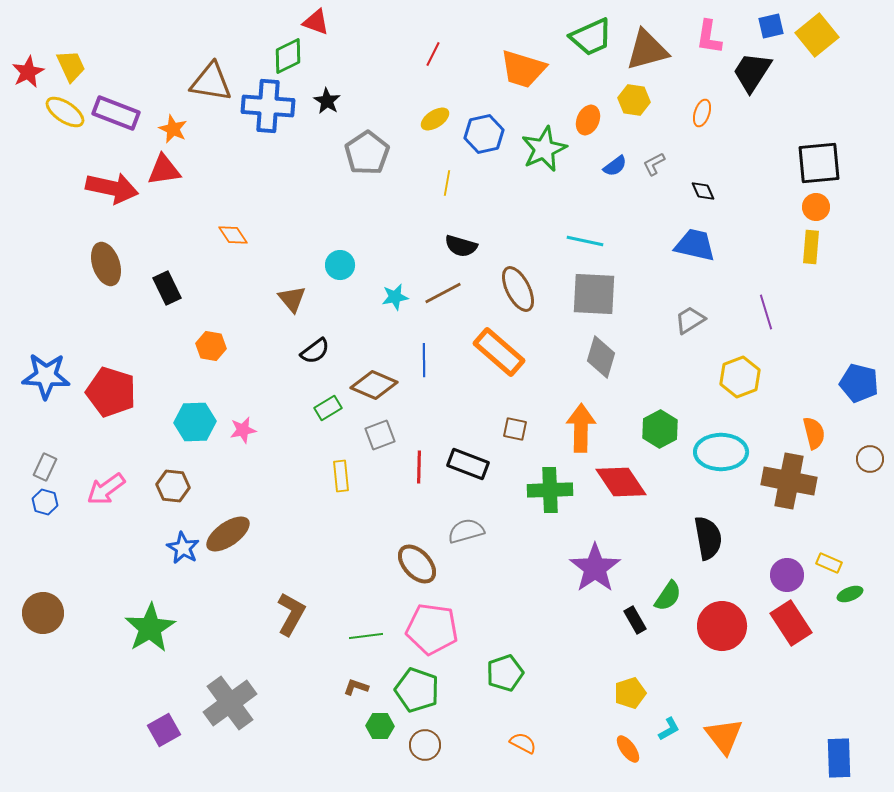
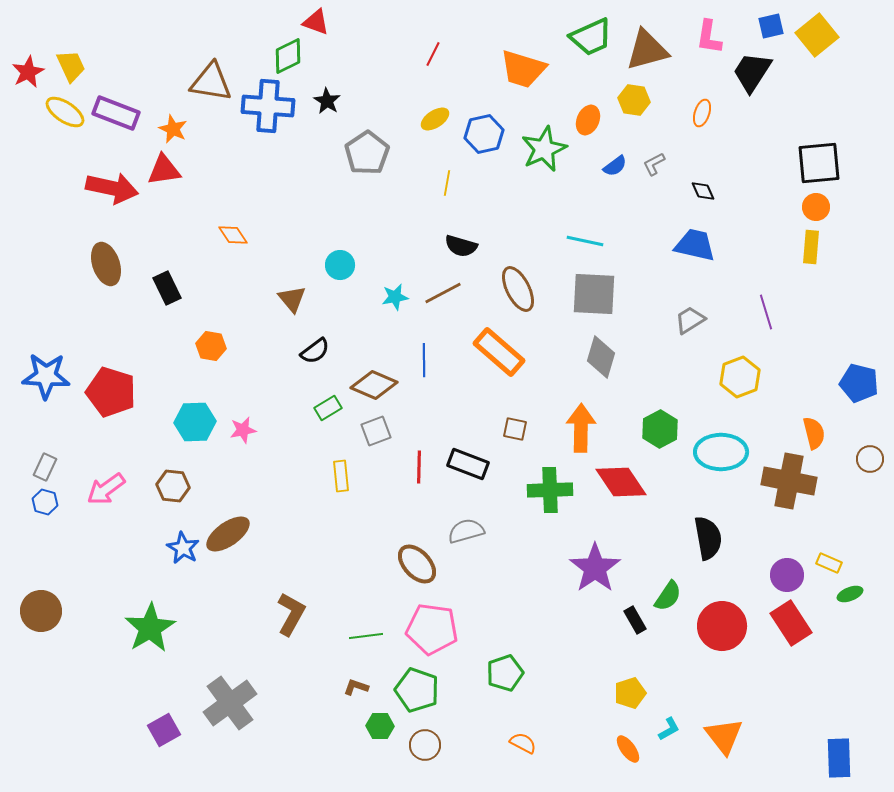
gray square at (380, 435): moved 4 px left, 4 px up
brown circle at (43, 613): moved 2 px left, 2 px up
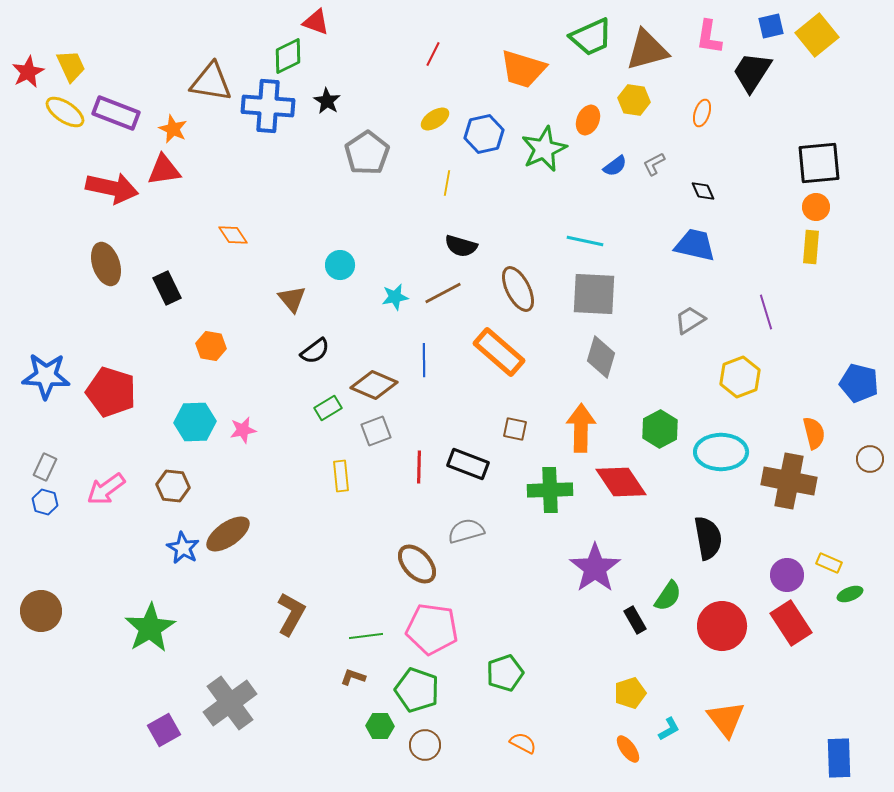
brown L-shape at (356, 687): moved 3 px left, 10 px up
orange triangle at (724, 736): moved 2 px right, 17 px up
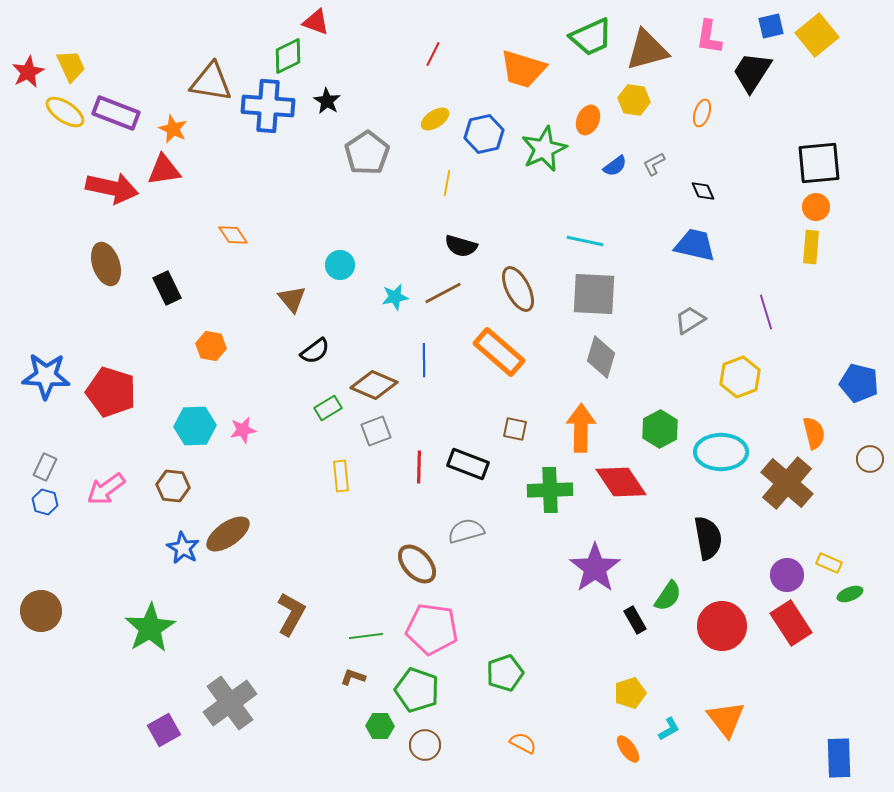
cyan hexagon at (195, 422): moved 4 px down
brown cross at (789, 481): moved 2 px left, 2 px down; rotated 30 degrees clockwise
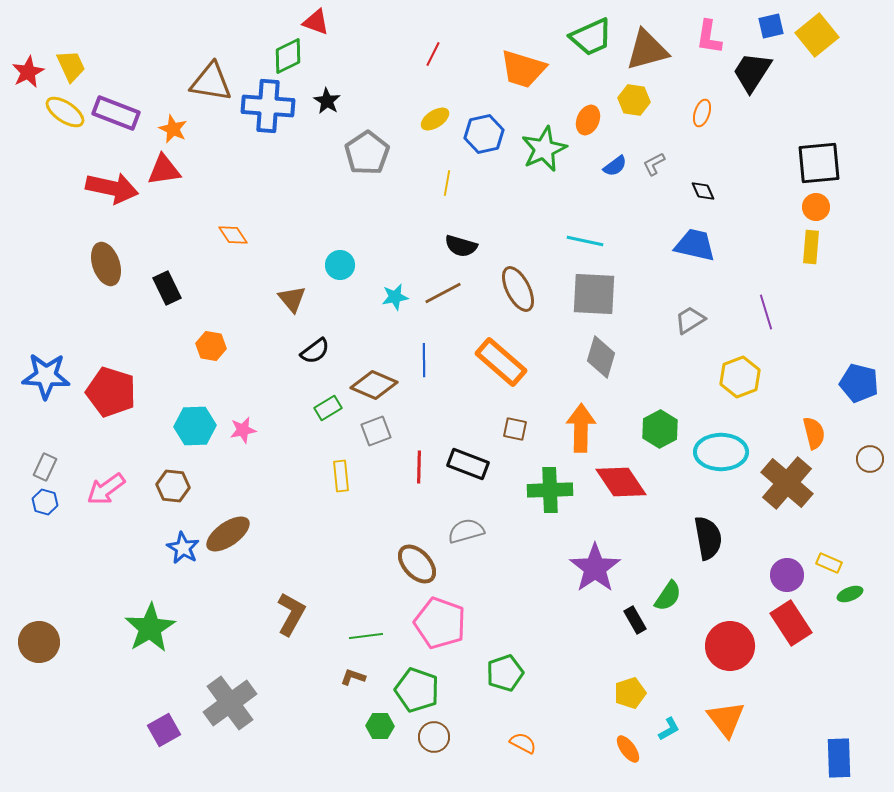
orange rectangle at (499, 352): moved 2 px right, 10 px down
brown circle at (41, 611): moved 2 px left, 31 px down
red circle at (722, 626): moved 8 px right, 20 px down
pink pentagon at (432, 629): moved 8 px right, 6 px up; rotated 12 degrees clockwise
brown circle at (425, 745): moved 9 px right, 8 px up
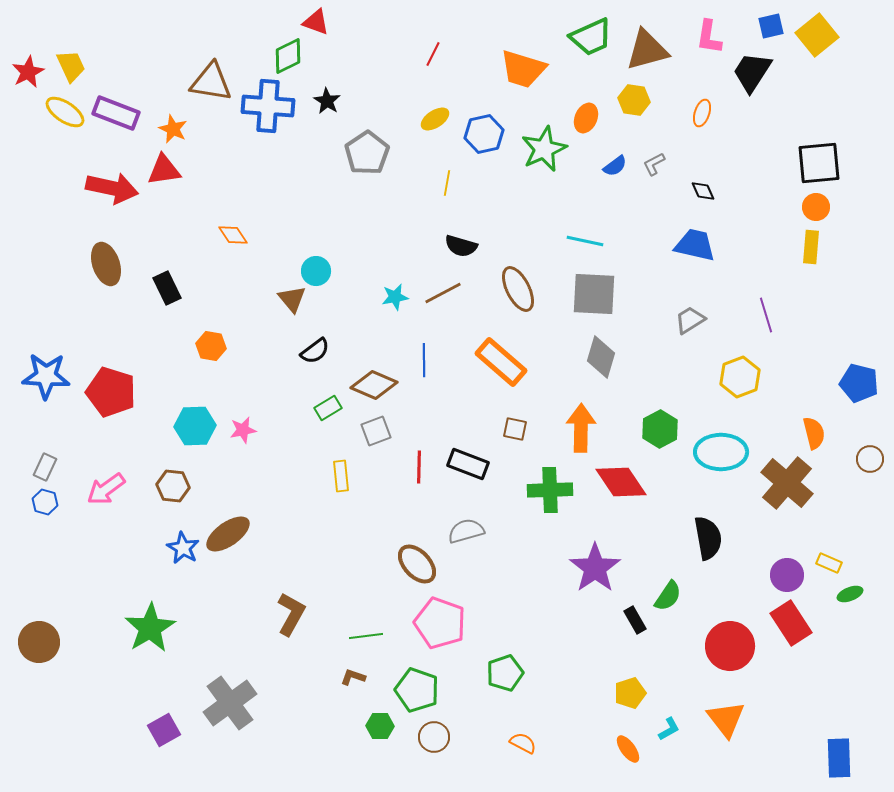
orange ellipse at (588, 120): moved 2 px left, 2 px up
cyan circle at (340, 265): moved 24 px left, 6 px down
purple line at (766, 312): moved 3 px down
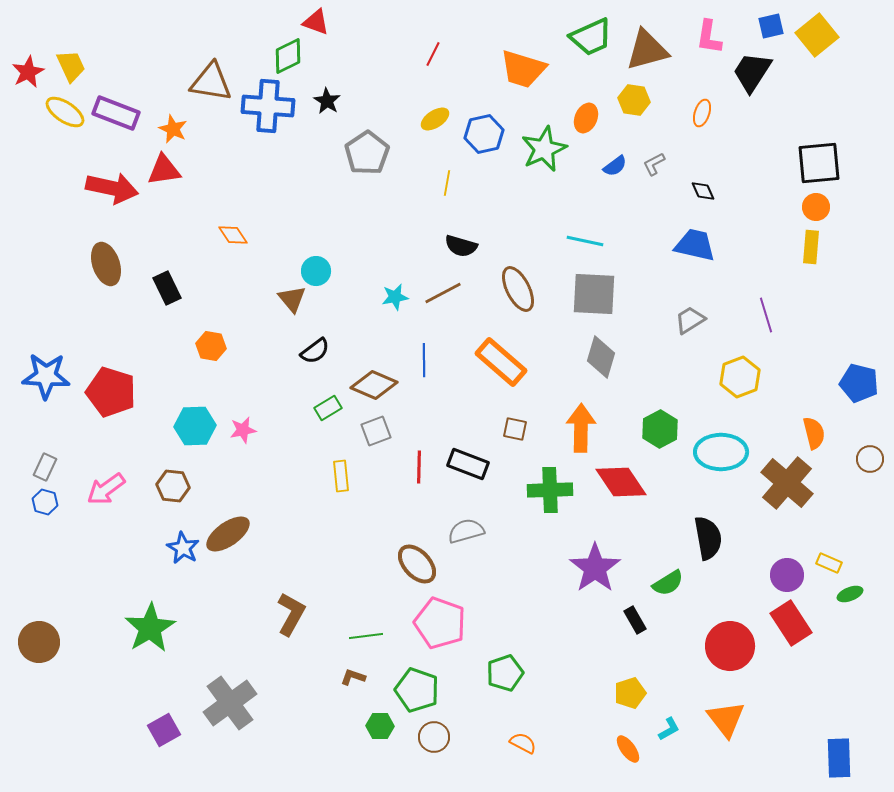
green semicircle at (668, 596): moved 13 px up; rotated 24 degrees clockwise
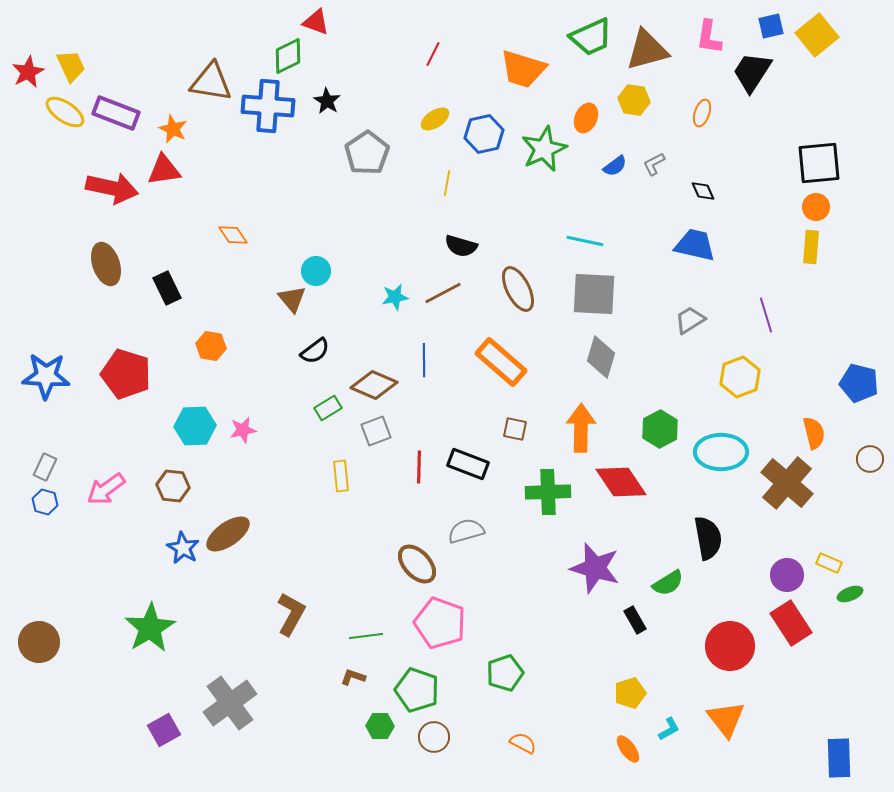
red pentagon at (111, 392): moved 15 px right, 18 px up
green cross at (550, 490): moved 2 px left, 2 px down
purple star at (595, 568): rotated 21 degrees counterclockwise
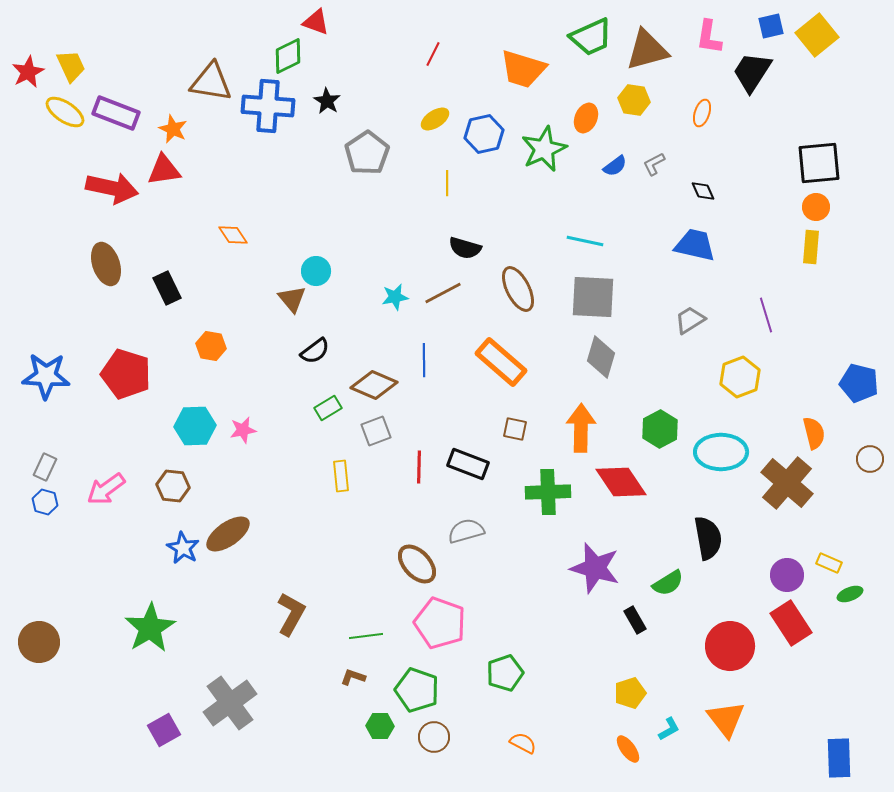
yellow line at (447, 183): rotated 10 degrees counterclockwise
black semicircle at (461, 246): moved 4 px right, 2 px down
gray square at (594, 294): moved 1 px left, 3 px down
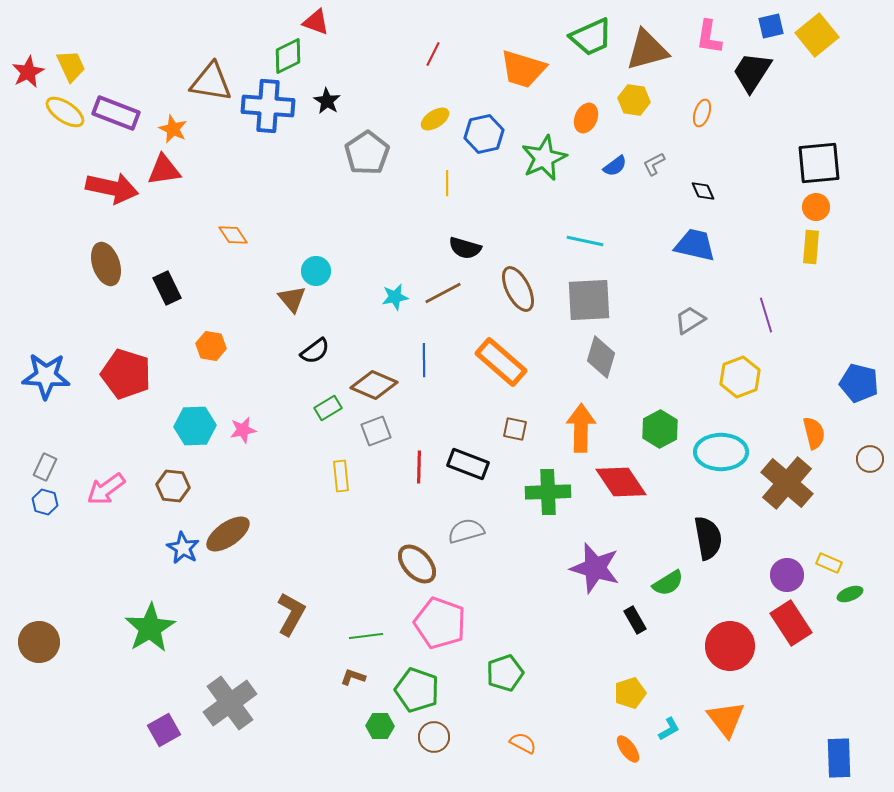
green star at (544, 149): moved 9 px down
gray square at (593, 297): moved 4 px left, 3 px down; rotated 6 degrees counterclockwise
